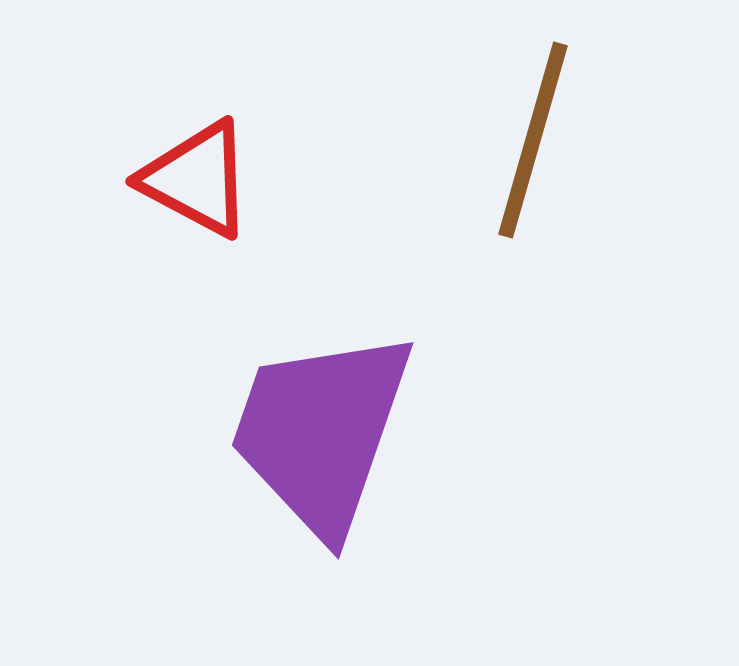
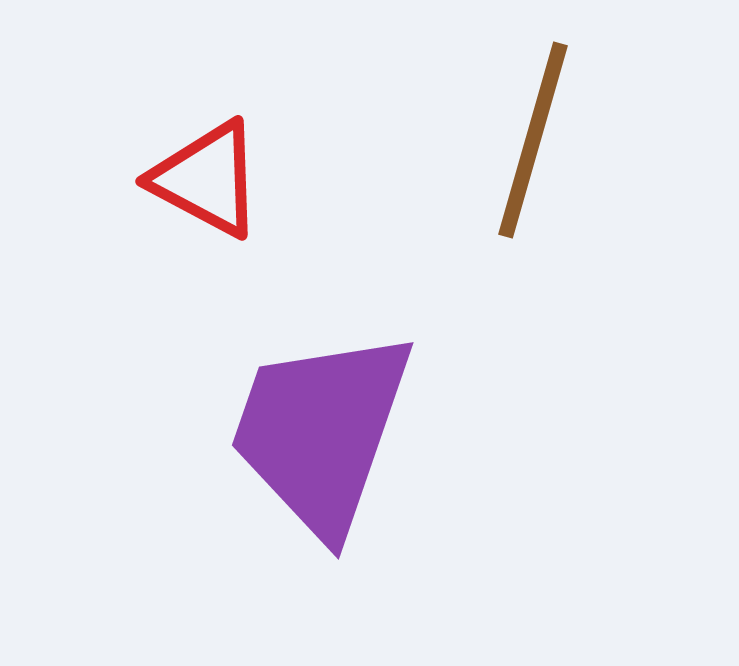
red triangle: moved 10 px right
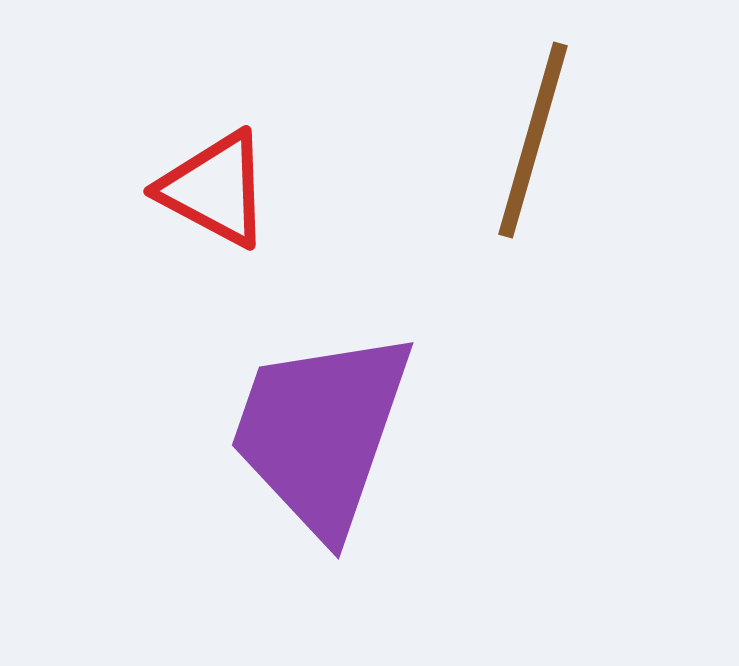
red triangle: moved 8 px right, 10 px down
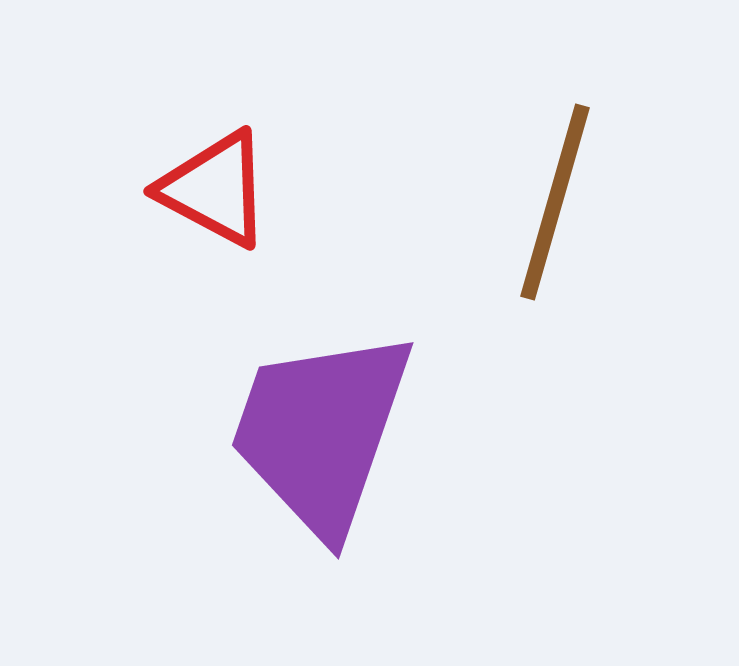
brown line: moved 22 px right, 62 px down
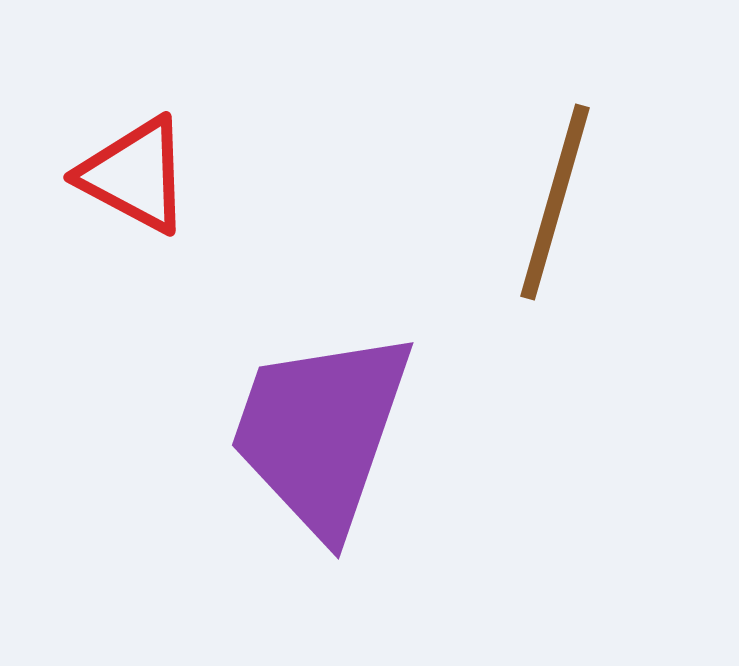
red triangle: moved 80 px left, 14 px up
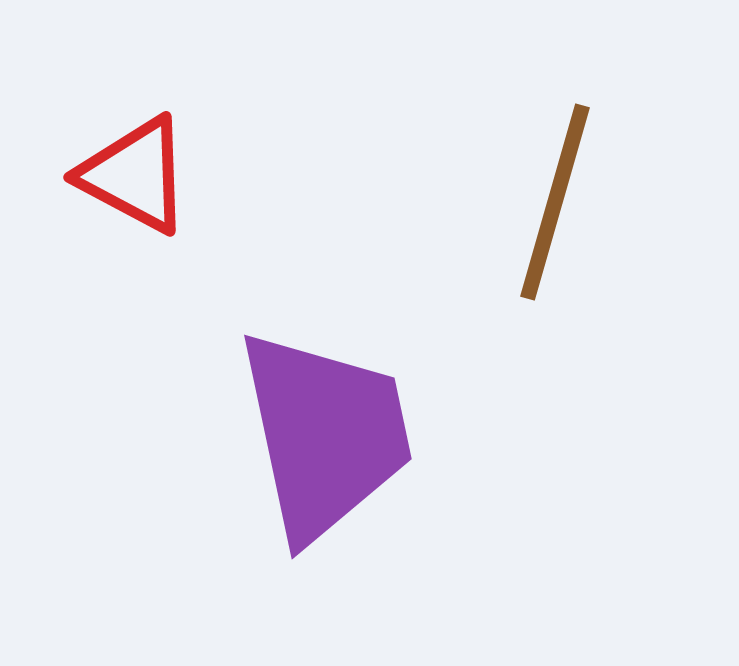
purple trapezoid: moved 4 px right, 3 px down; rotated 149 degrees clockwise
